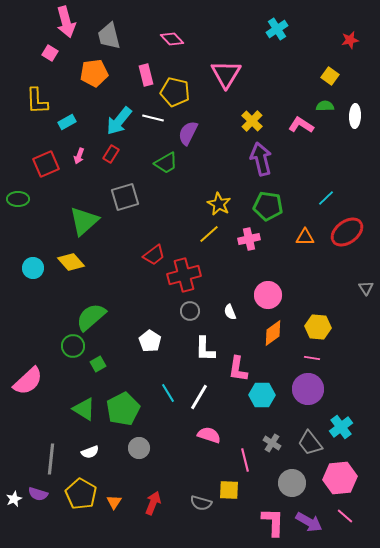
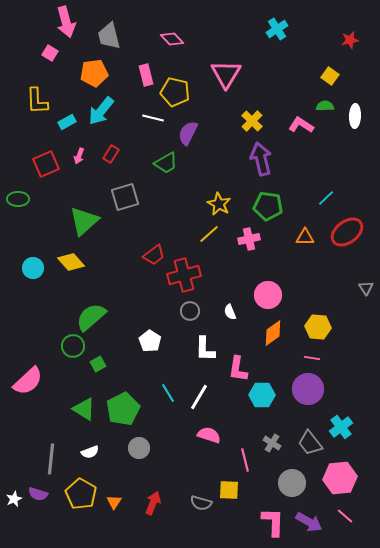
cyan arrow at (119, 121): moved 18 px left, 10 px up
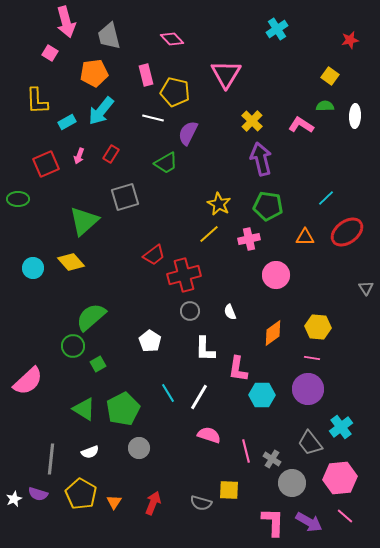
pink circle at (268, 295): moved 8 px right, 20 px up
gray cross at (272, 443): moved 16 px down
pink line at (245, 460): moved 1 px right, 9 px up
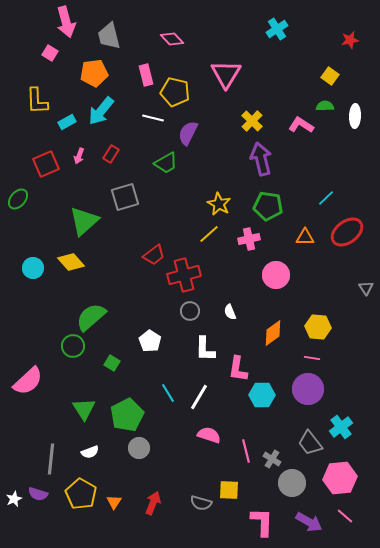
green ellipse at (18, 199): rotated 50 degrees counterclockwise
green square at (98, 364): moved 14 px right, 1 px up; rotated 28 degrees counterclockwise
green triangle at (84, 409): rotated 25 degrees clockwise
green pentagon at (123, 409): moved 4 px right, 6 px down
pink L-shape at (273, 522): moved 11 px left
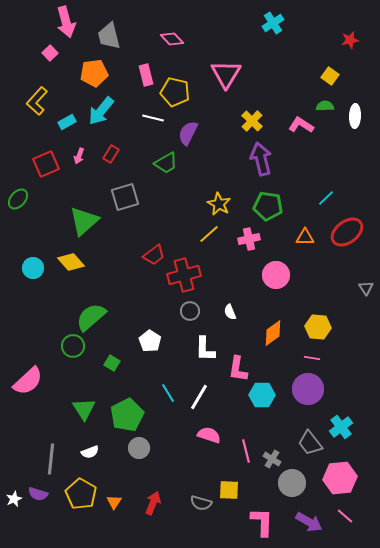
cyan cross at (277, 29): moved 4 px left, 6 px up
pink square at (50, 53): rotated 14 degrees clockwise
yellow L-shape at (37, 101): rotated 44 degrees clockwise
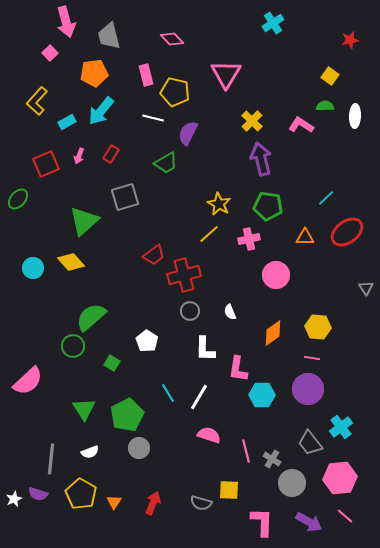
white pentagon at (150, 341): moved 3 px left
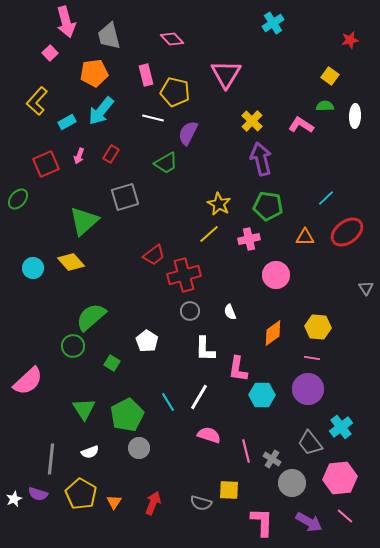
cyan line at (168, 393): moved 9 px down
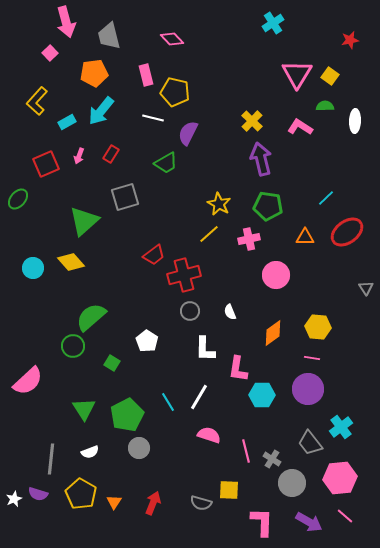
pink triangle at (226, 74): moved 71 px right
white ellipse at (355, 116): moved 5 px down
pink L-shape at (301, 125): moved 1 px left, 2 px down
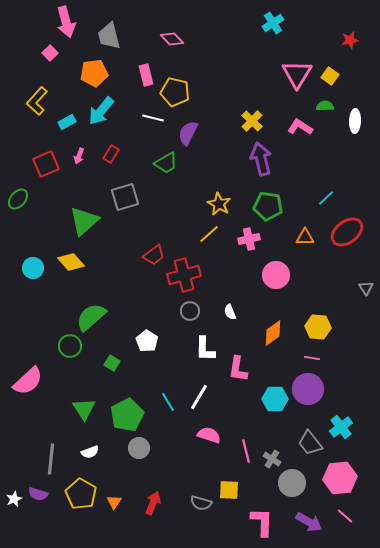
green circle at (73, 346): moved 3 px left
cyan hexagon at (262, 395): moved 13 px right, 4 px down
